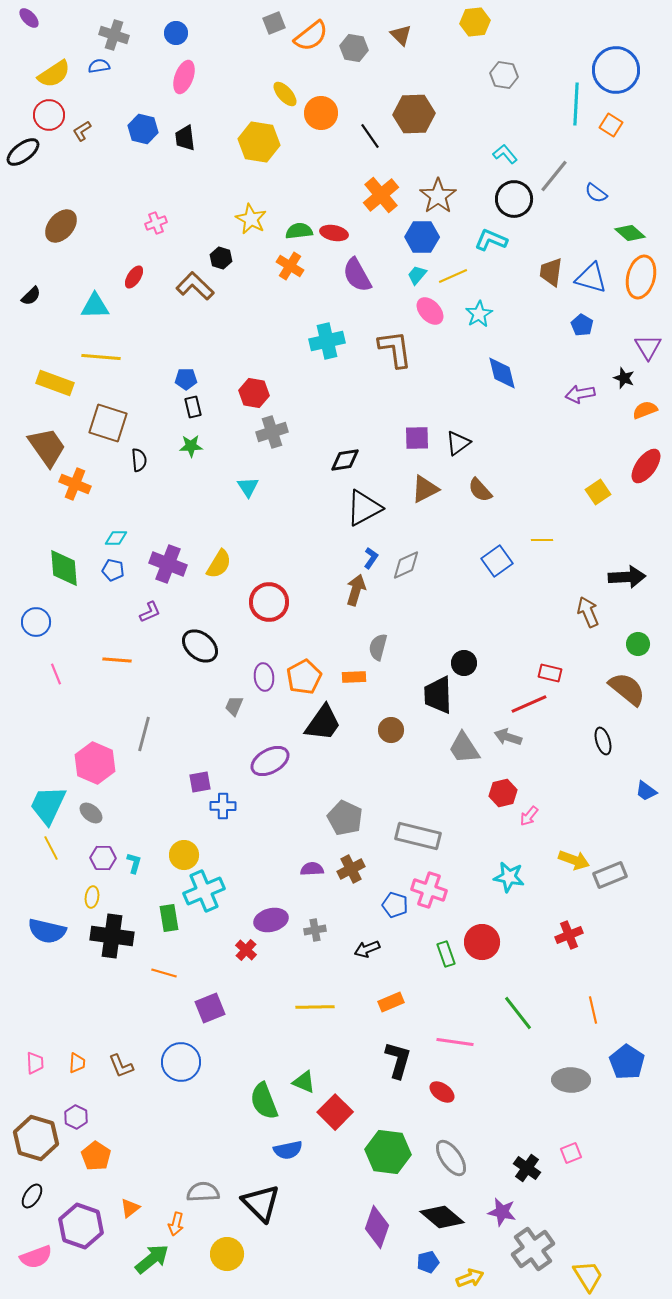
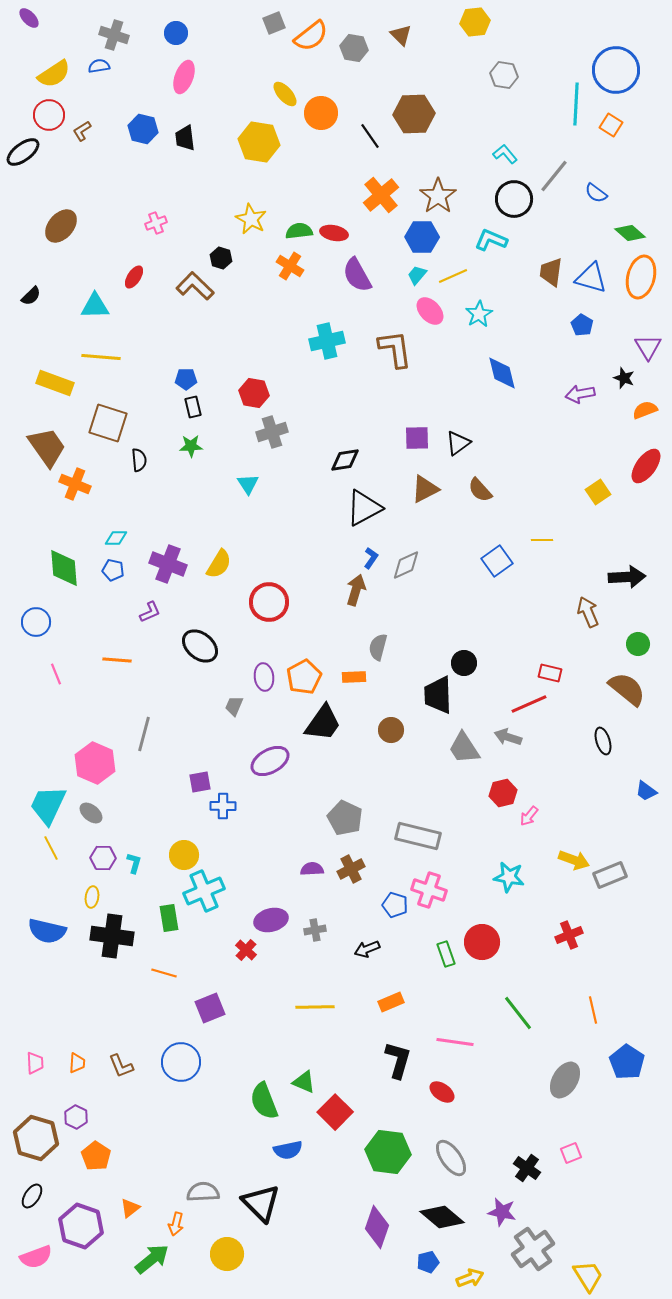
cyan triangle at (248, 487): moved 3 px up
gray ellipse at (571, 1080): moved 6 px left; rotated 60 degrees counterclockwise
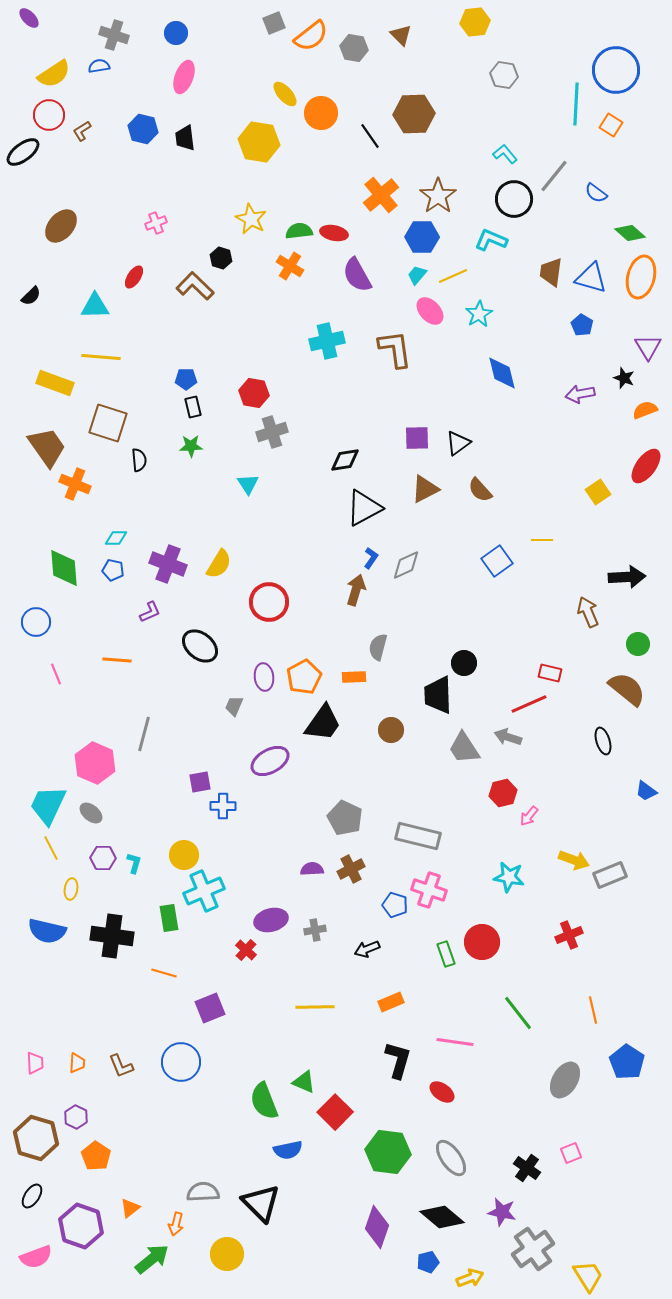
yellow ellipse at (92, 897): moved 21 px left, 8 px up
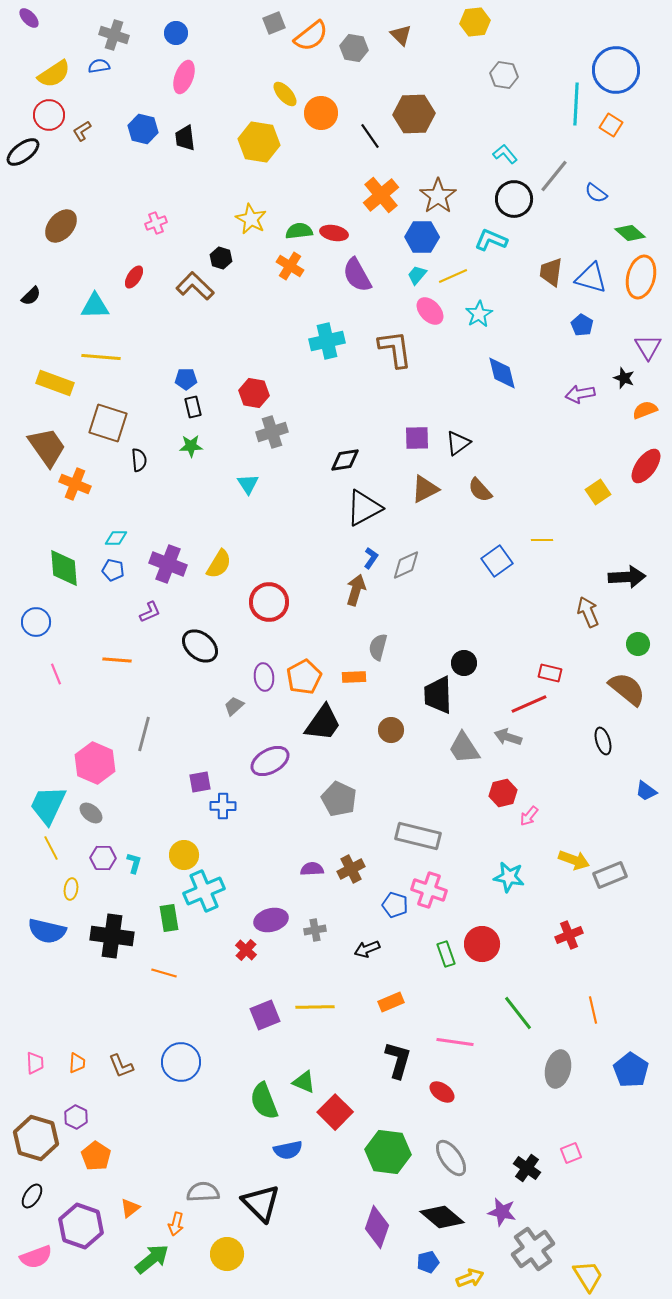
gray trapezoid at (234, 706): rotated 25 degrees clockwise
gray pentagon at (345, 818): moved 6 px left, 19 px up
red circle at (482, 942): moved 2 px down
purple square at (210, 1008): moved 55 px right, 7 px down
blue pentagon at (627, 1062): moved 4 px right, 8 px down
gray ellipse at (565, 1080): moved 7 px left, 11 px up; rotated 18 degrees counterclockwise
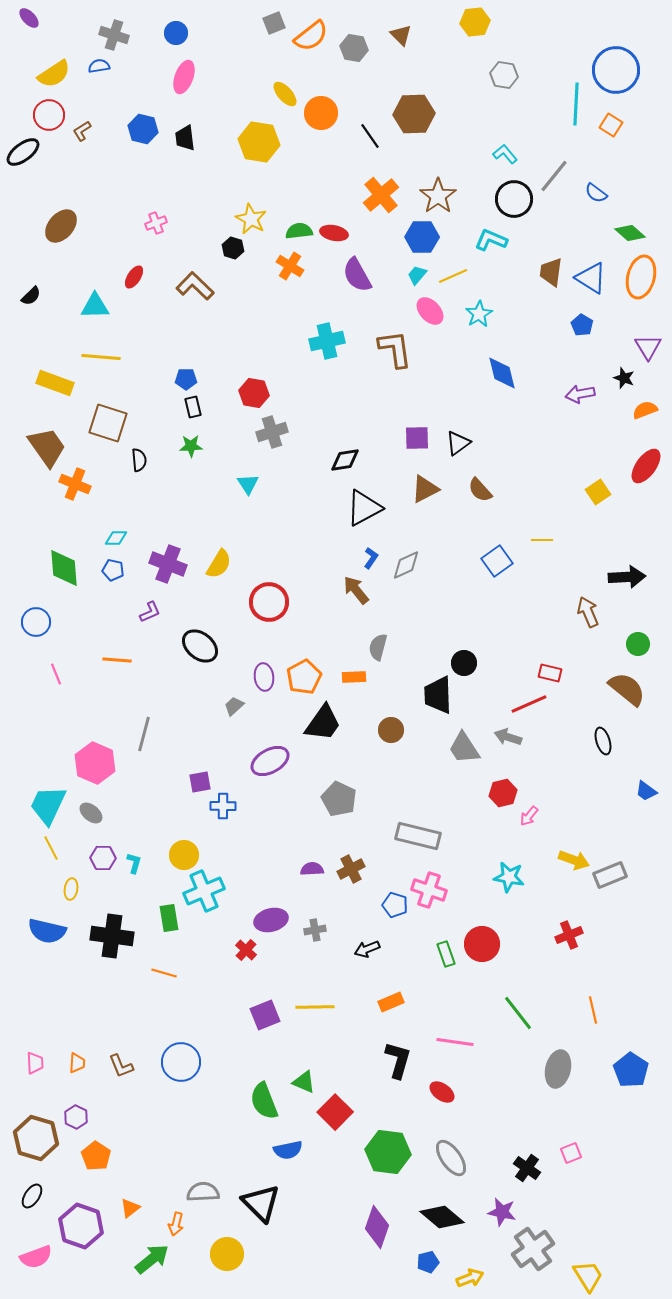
black hexagon at (221, 258): moved 12 px right, 10 px up
blue triangle at (591, 278): rotated 16 degrees clockwise
brown arrow at (356, 590): rotated 56 degrees counterclockwise
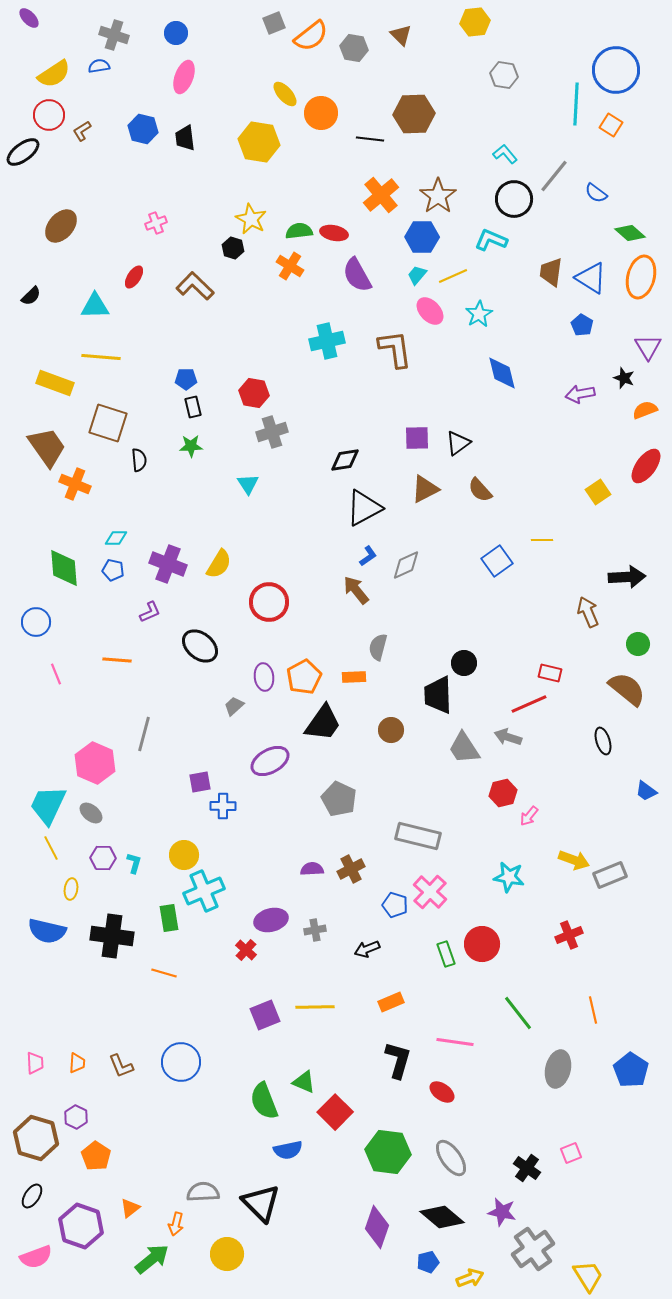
black line at (370, 136): moved 3 px down; rotated 48 degrees counterclockwise
blue L-shape at (371, 558): moved 3 px left, 2 px up; rotated 20 degrees clockwise
pink cross at (429, 890): moved 1 px right, 2 px down; rotated 24 degrees clockwise
